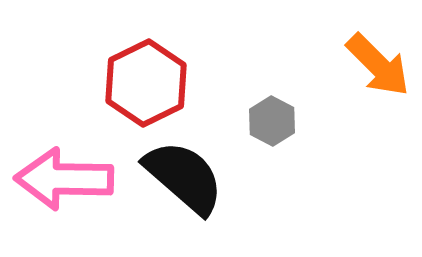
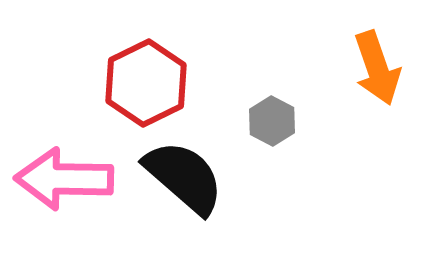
orange arrow: moved 1 px left, 3 px down; rotated 26 degrees clockwise
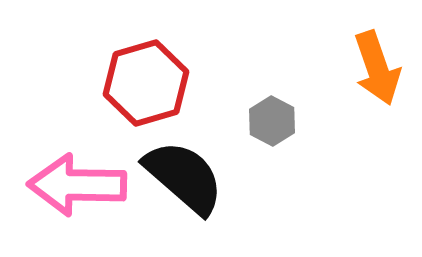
red hexagon: rotated 10 degrees clockwise
pink arrow: moved 13 px right, 6 px down
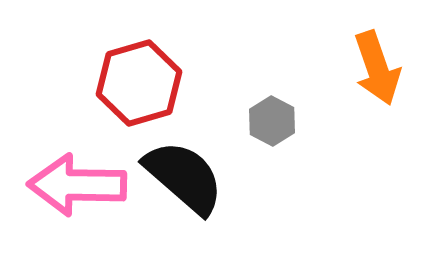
red hexagon: moved 7 px left
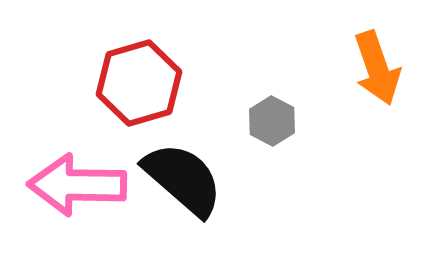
black semicircle: moved 1 px left, 2 px down
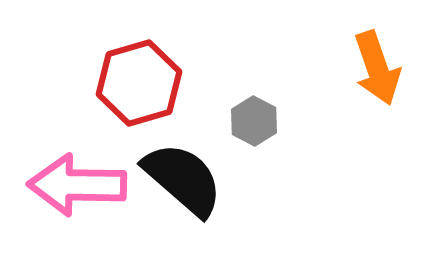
gray hexagon: moved 18 px left
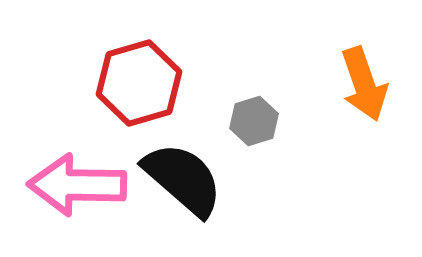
orange arrow: moved 13 px left, 16 px down
gray hexagon: rotated 15 degrees clockwise
